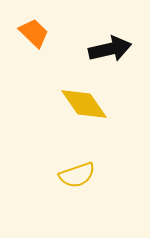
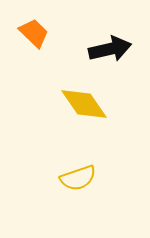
yellow semicircle: moved 1 px right, 3 px down
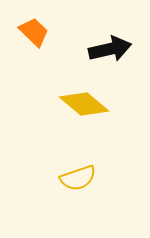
orange trapezoid: moved 1 px up
yellow diamond: rotated 15 degrees counterclockwise
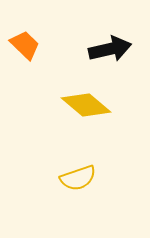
orange trapezoid: moved 9 px left, 13 px down
yellow diamond: moved 2 px right, 1 px down
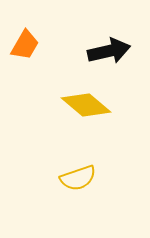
orange trapezoid: rotated 76 degrees clockwise
black arrow: moved 1 px left, 2 px down
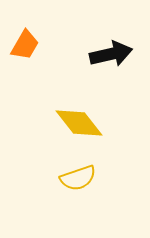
black arrow: moved 2 px right, 3 px down
yellow diamond: moved 7 px left, 18 px down; rotated 12 degrees clockwise
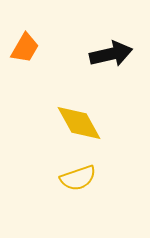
orange trapezoid: moved 3 px down
yellow diamond: rotated 9 degrees clockwise
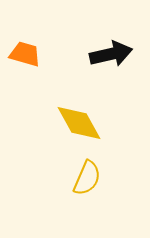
orange trapezoid: moved 6 px down; rotated 104 degrees counterclockwise
yellow semicircle: moved 9 px right; rotated 48 degrees counterclockwise
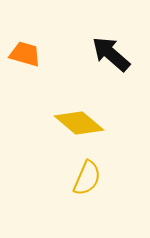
black arrow: rotated 126 degrees counterclockwise
yellow diamond: rotated 21 degrees counterclockwise
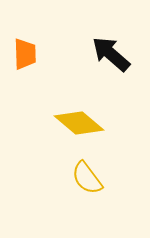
orange trapezoid: rotated 72 degrees clockwise
yellow semicircle: rotated 120 degrees clockwise
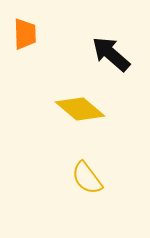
orange trapezoid: moved 20 px up
yellow diamond: moved 1 px right, 14 px up
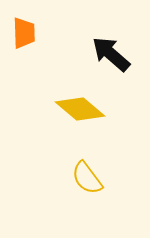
orange trapezoid: moved 1 px left, 1 px up
